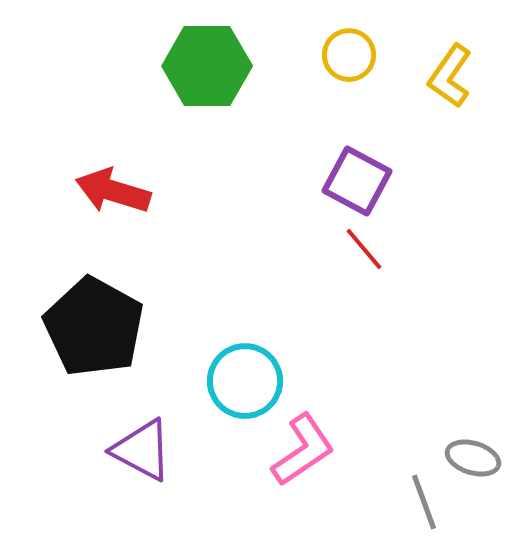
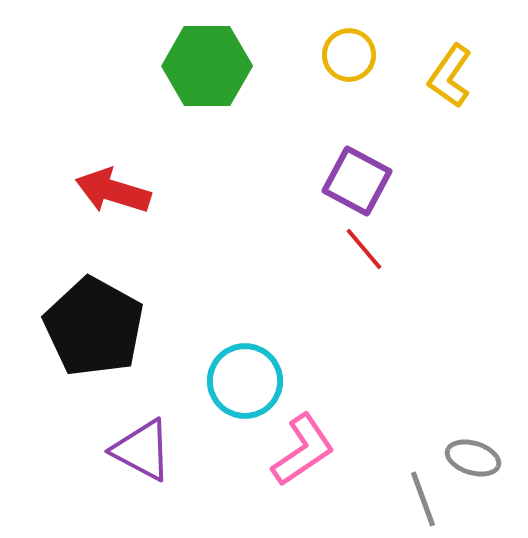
gray line: moved 1 px left, 3 px up
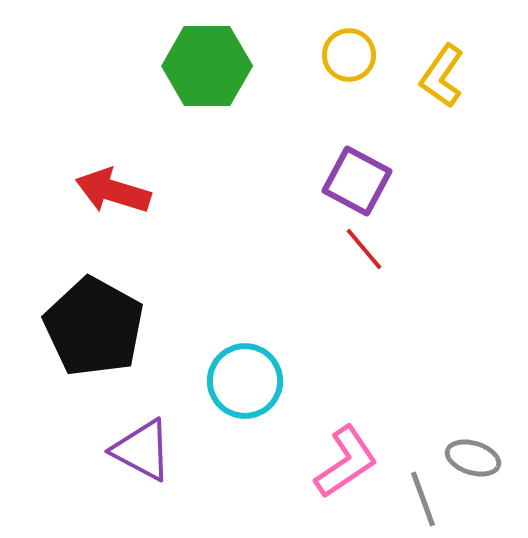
yellow L-shape: moved 8 px left
pink L-shape: moved 43 px right, 12 px down
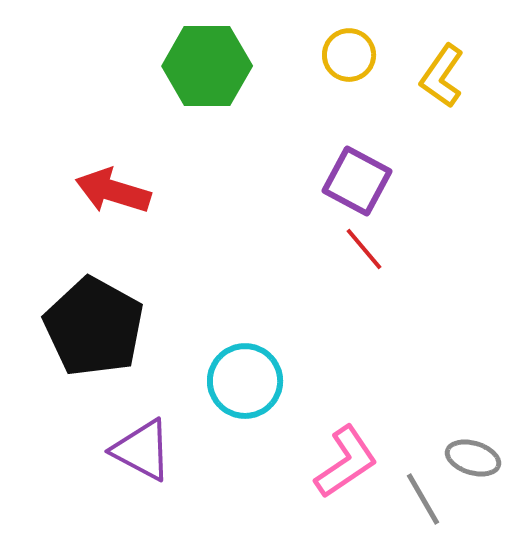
gray line: rotated 10 degrees counterclockwise
